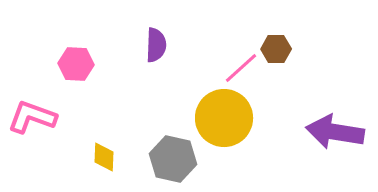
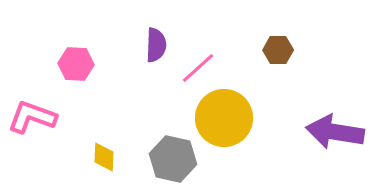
brown hexagon: moved 2 px right, 1 px down
pink line: moved 43 px left
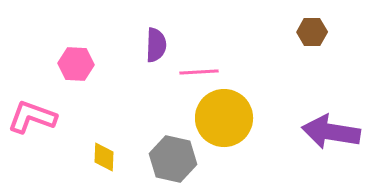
brown hexagon: moved 34 px right, 18 px up
pink line: moved 1 px right, 4 px down; rotated 39 degrees clockwise
purple arrow: moved 4 px left
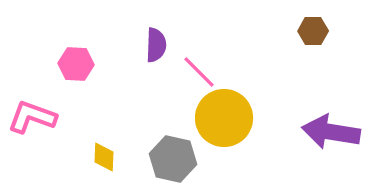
brown hexagon: moved 1 px right, 1 px up
pink line: rotated 48 degrees clockwise
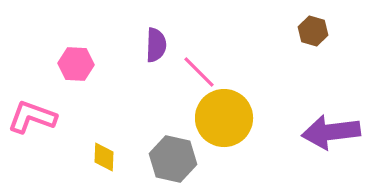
brown hexagon: rotated 16 degrees clockwise
purple arrow: rotated 16 degrees counterclockwise
